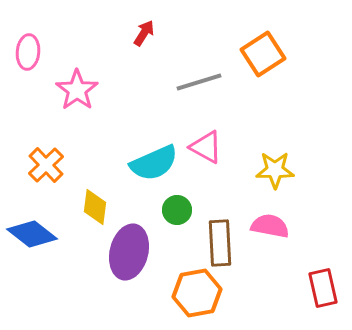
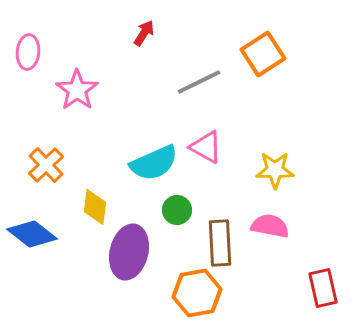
gray line: rotated 9 degrees counterclockwise
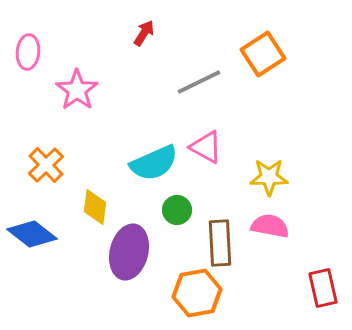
yellow star: moved 6 px left, 7 px down
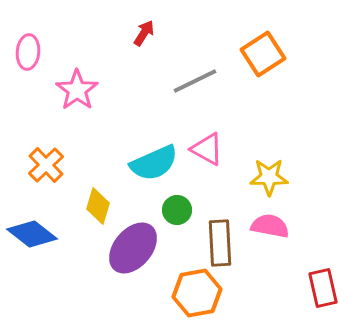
gray line: moved 4 px left, 1 px up
pink triangle: moved 1 px right, 2 px down
yellow diamond: moved 3 px right, 1 px up; rotated 9 degrees clockwise
purple ellipse: moved 4 px right, 4 px up; rotated 26 degrees clockwise
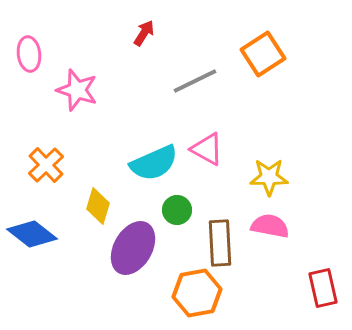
pink ellipse: moved 1 px right, 2 px down; rotated 12 degrees counterclockwise
pink star: rotated 18 degrees counterclockwise
purple ellipse: rotated 10 degrees counterclockwise
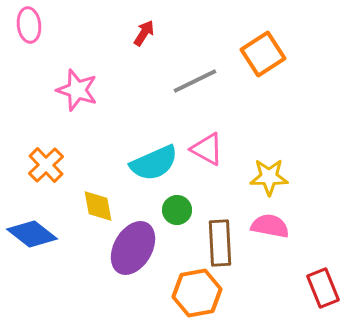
pink ellipse: moved 29 px up
yellow diamond: rotated 27 degrees counterclockwise
red rectangle: rotated 9 degrees counterclockwise
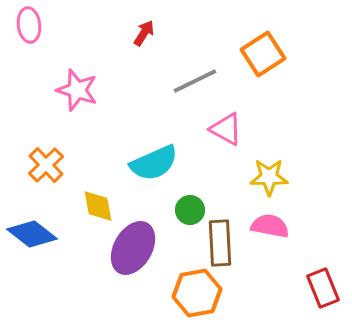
pink triangle: moved 19 px right, 20 px up
green circle: moved 13 px right
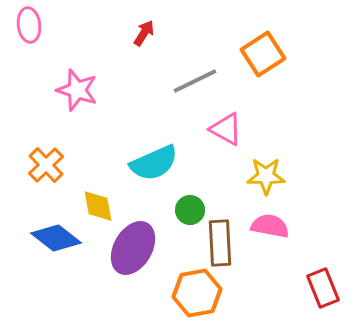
yellow star: moved 3 px left, 1 px up
blue diamond: moved 24 px right, 4 px down
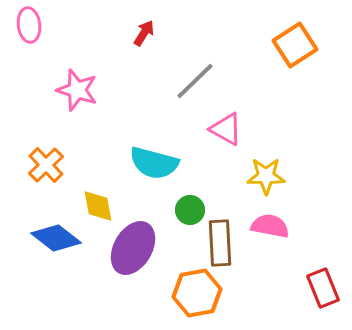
orange square: moved 32 px right, 9 px up
gray line: rotated 18 degrees counterclockwise
cyan semicircle: rotated 39 degrees clockwise
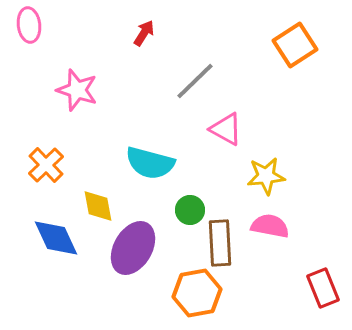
cyan semicircle: moved 4 px left
yellow star: rotated 6 degrees counterclockwise
blue diamond: rotated 27 degrees clockwise
